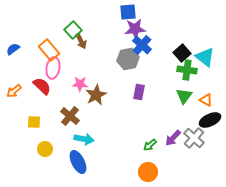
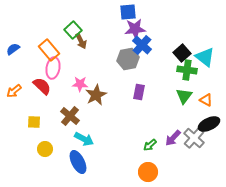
black ellipse: moved 1 px left, 4 px down
cyan arrow: rotated 18 degrees clockwise
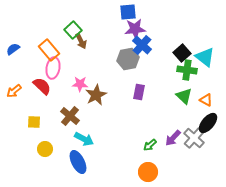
green triangle: rotated 24 degrees counterclockwise
black ellipse: moved 1 px left, 1 px up; rotated 25 degrees counterclockwise
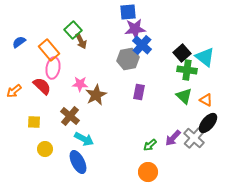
blue semicircle: moved 6 px right, 7 px up
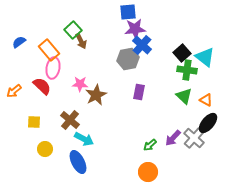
brown cross: moved 4 px down
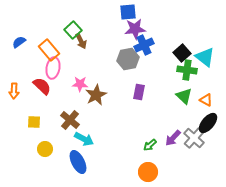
blue cross: moved 2 px right; rotated 24 degrees clockwise
orange arrow: rotated 49 degrees counterclockwise
